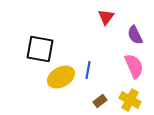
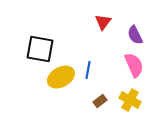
red triangle: moved 3 px left, 5 px down
pink semicircle: moved 1 px up
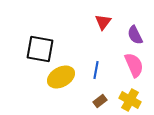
blue line: moved 8 px right
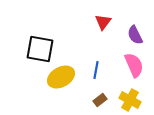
brown rectangle: moved 1 px up
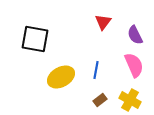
black square: moved 5 px left, 10 px up
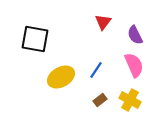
blue line: rotated 24 degrees clockwise
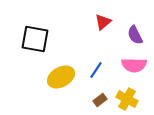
red triangle: rotated 12 degrees clockwise
pink semicircle: rotated 115 degrees clockwise
yellow cross: moved 3 px left, 1 px up
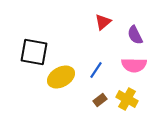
black square: moved 1 px left, 13 px down
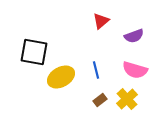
red triangle: moved 2 px left, 1 px up
purple semicircle: moved 1 px left, 1 px down; rotated 84 degrees counterclockwise
pink semicircle: moved 1 px right, 5 px down; rotated 15 degrees clockwise
blue line: rotated 48 degrees counterclockwise
yellow cross: rotated 20 degrees clockwise
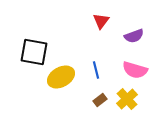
red triangle: rotated 12 degrees counterclockwise
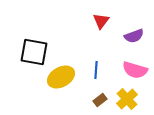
blue line: rotated 18 degrees clockwise
